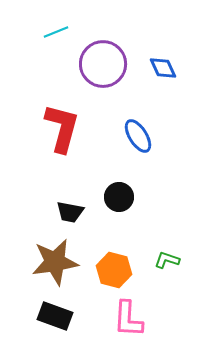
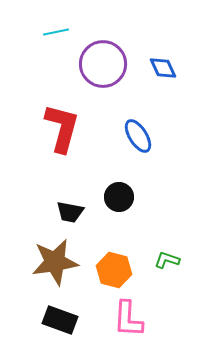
cyan line: rotated 10 degrees clockwise
black rectangle: moved 5 px right, 4 px down
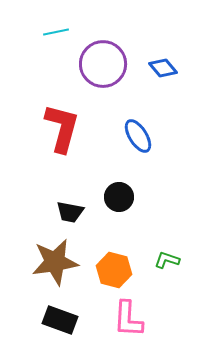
blue diamond: rotated 16 degrees counterclockwise
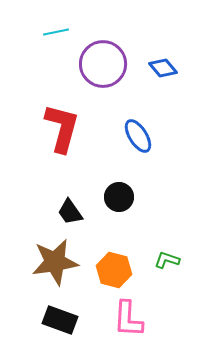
black trapezoid: rotated 44 degrees clockwise
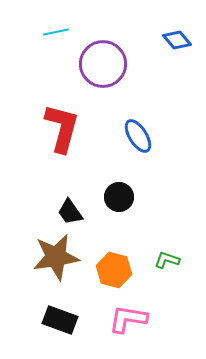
blue diamond: moved 14 px right, 28 px up
brown star: moved 1 px right, 5 px up
pink L-shape: rotated 96 degrees clockwise
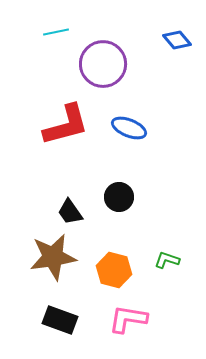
red L-shape: moved 4 px right, 3 px up; rotated 60 degrees clockwise
blue ellipse: moved 9 px left, 8 px up; rotated 36 degrees counterclockwise
brown star: moved 3 px left
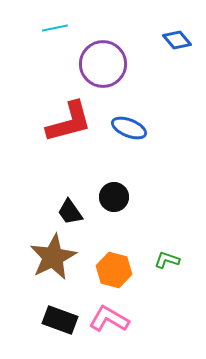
cyan line: moved 1 px left, 4 px up
red L-shape: moved 3 px right, 3 px up
black circle: moved 5 px left
brown star: rotated 18 degrees counterclockwise
pink L-shape: moved 19 px left; rotated 21 degrees clockwise
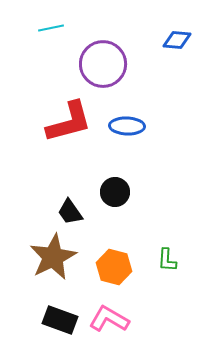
cyan line: moved 4 px left
blue diamond: rotated 44 degrees counterclockwise
blue ellipse: moved 2 px left, 2 px up; rotated 20 degrees counterclockwise
black circle: moved 1 px right, 5 px up
green L-shape: rotated 105 degrees counterclockwise
orange hexagon: moved 3 px up
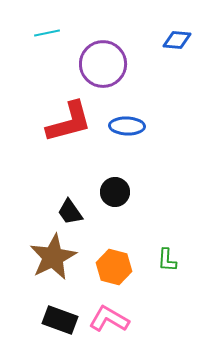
cyan line: moved 4 px left, 5 px down
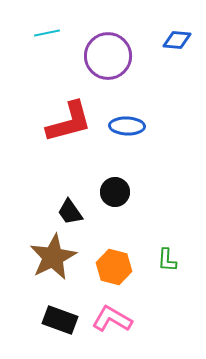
purple circle: moved 5 px right, 8 px up
pink L-shape: moved 3 px right
